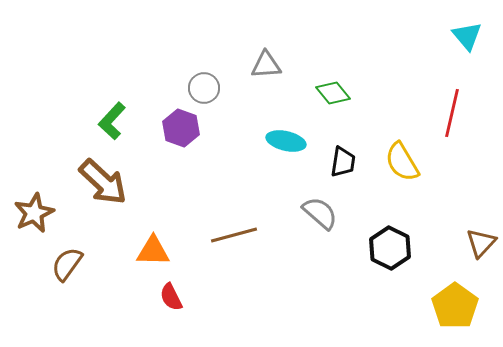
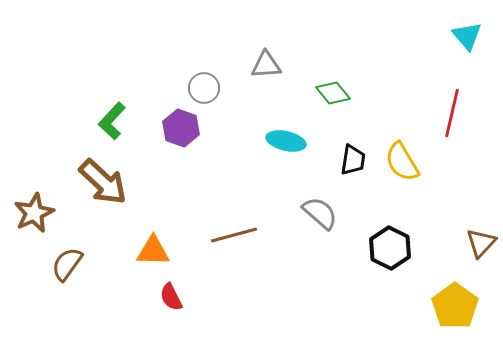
black trapezoid: moved 10 px right, 2 px up
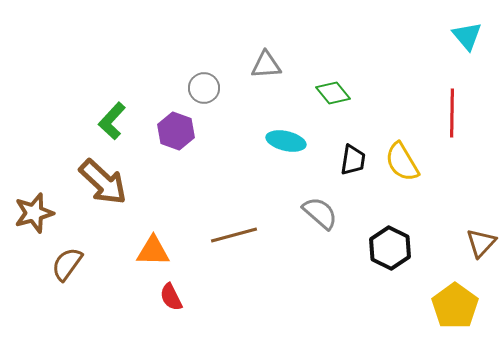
red line: rotated 12 degrees counterclockwise
purple hexagon: moved 5 px left, 3 px down
brown star: rotated 9 degrees clockwise
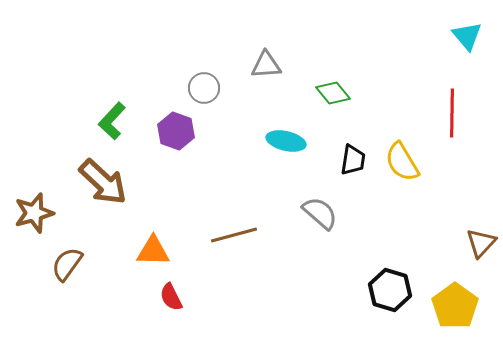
black hexagon: moved 42 px down; rotated 9 degrees counterclockwise
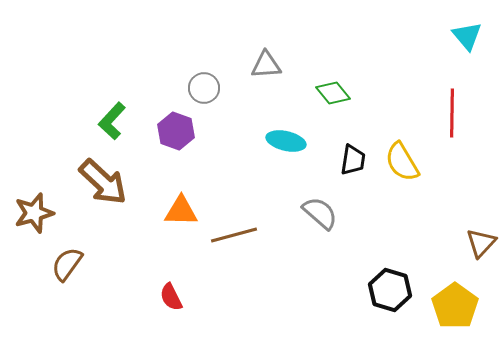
orange triangle: moved 28 px right, 40 px up
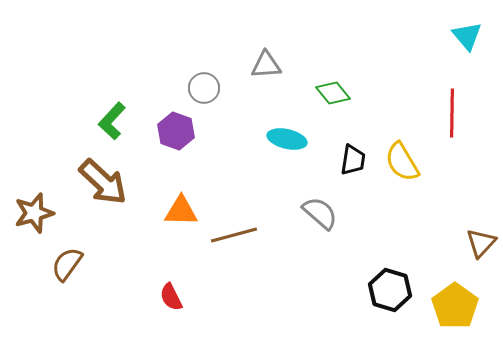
cyan ellipse: moved 1 px right, 2 px up
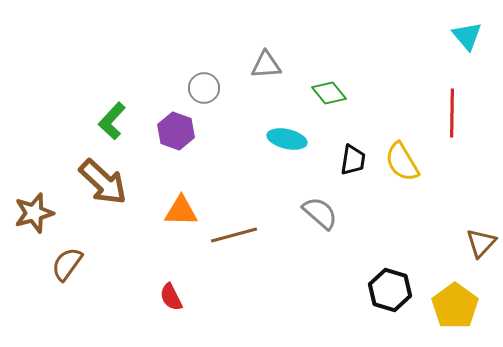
green diamond: moved 4 px left
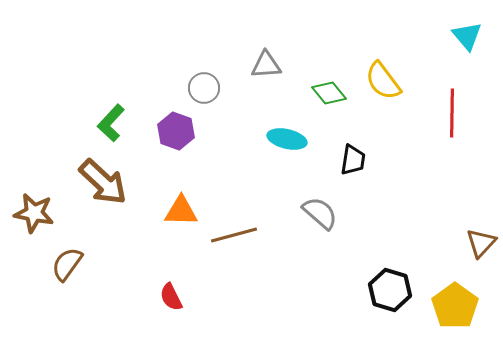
green L-shape: moved 1 px left, 2 px down
yellow semicircle: moved 19 px left, 81 px up; rotated 6 degrees counterclockwise
brown star: rotated 27 degrees clockwise
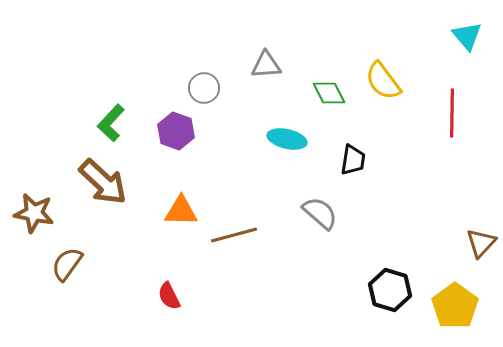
green diamond: rotated 12 degrees clockwise
red semicircle: moved 2 px left, 1 px up
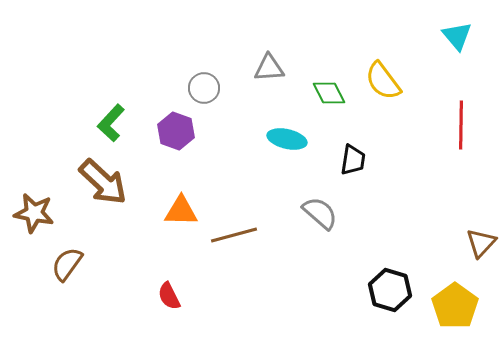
cyan triangle: moved 10 px left
gray triangle: moved 3 px right, 3 px down
red line: moved 9 px right, 12 px down
